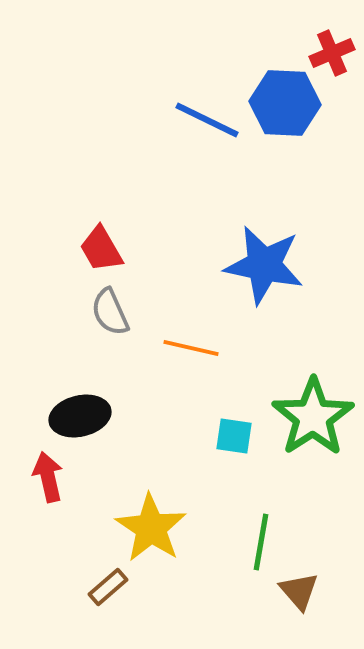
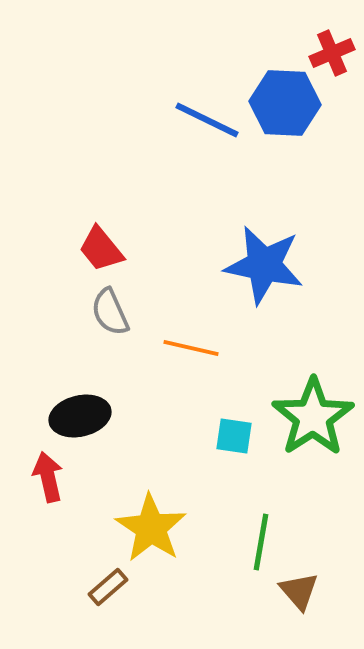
red trapezoid: rotated 9 degrees counterclockwise
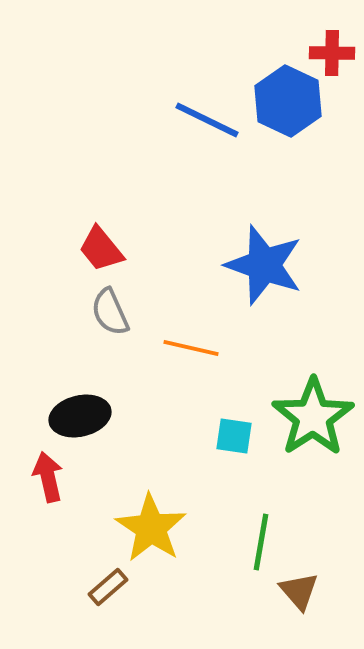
red cross: rotated 24 degrees clockwise
blue hexagon: moved 3 px right, 2 px up; rotated 22 degrees clockwise
blue star: rotated 8 degrees clockwise
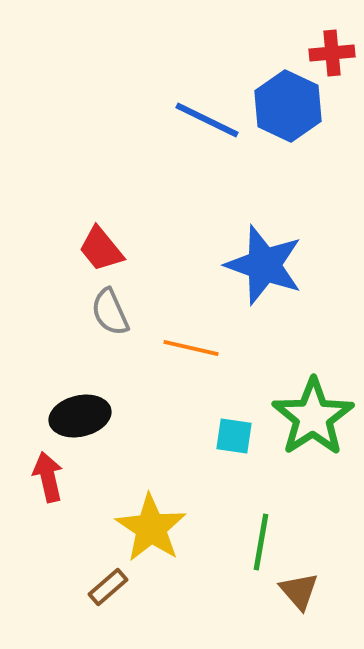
red cross: rotated 6 degrees counterclockwise
blue hexagon: moved 5 px down
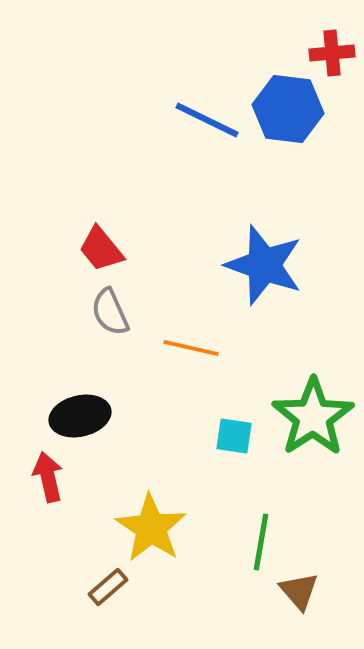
blue hexagon: moved 3 px down; rotated 18 degrees counterclockwise
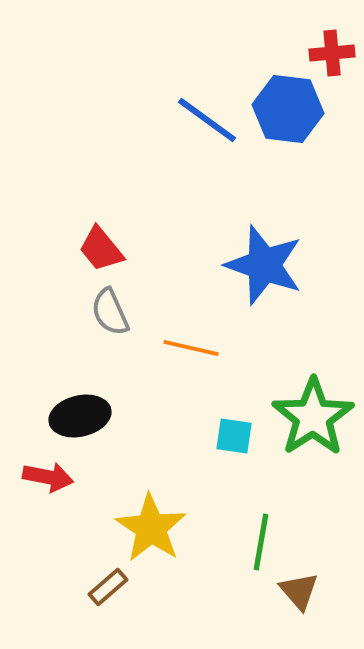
blue line: rotated 10 degrees clockwise
red arrow: rotated 114 degrees clockwise
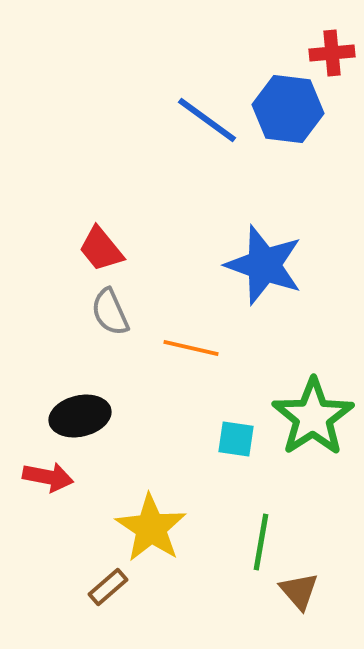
cyan square: moved 2 px right, 3 px down
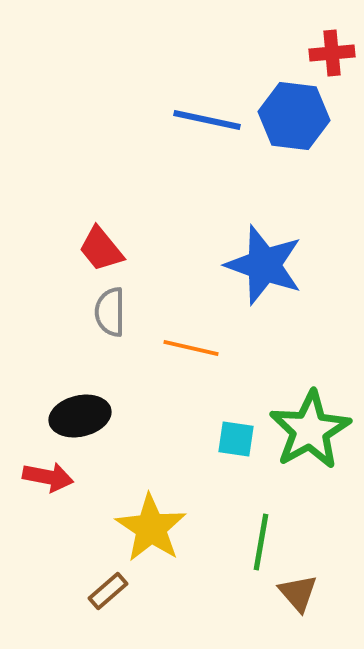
blue hexagon: moved 6 px right, 7 px down
blue line: rotated 24 degrees counterclockwise
gray semicircle: rotated 24 degrees clockwise
green star: moved 3 px left, 13 px down; rotated 4 degrees clockwise
brown rectangle: moved 4 px down
brown triangle: moved 1 px left, 2 px down
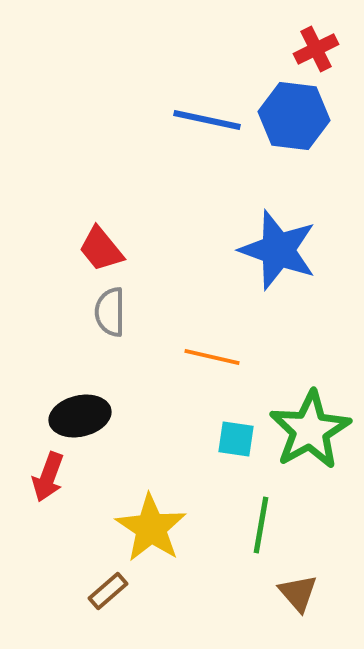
red cross: moved 16 px left, 4 px up; rotated 21 degrees counterclockwise
blue star: moved 14 px right, 15 px up
orange line: moved 21 px right, 9 px down
red arrow: rotated 99 degrees clockwise
green line: moved 17 px up
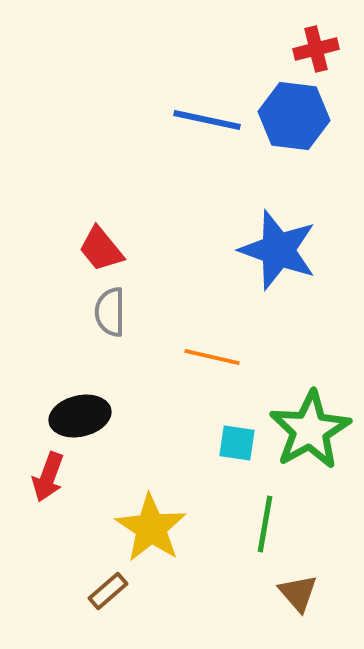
red cross: rotated 12 degrees clockwise
cyan square: moved 1 px right, 4 px down
green line: moved 4 px right, 1 px up
